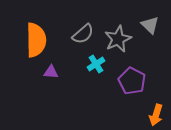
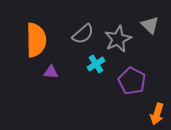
orange arrow: moved 1 px right, 1 px up
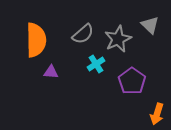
purple pentagon: rotated 8 degrees clockwise
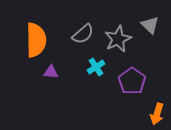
cyan cross: moved 3 px down
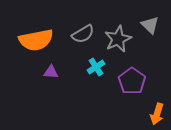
gray semicircle: rotated 10 degrees clockwise
orange semicircle: rotated 80 degrees clockwise
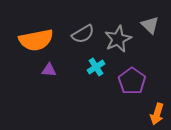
purple triangle: moved 2 px left, 2 px up
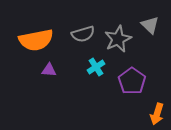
gray semicircle: rotated 15 degrees clockwise
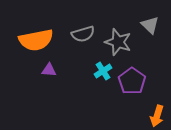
gray star: moved 3 px down; rotated 28 degrees counterclockwise
cyan cross: moved 7 px right, 4 px down
orange arrow: moved 2 px down
